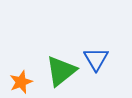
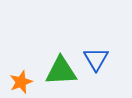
green triangle: rotated 36 degrees clockwise
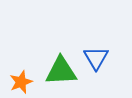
blue triangle: moved 1 px up
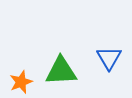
blue triangle: moved 13 px right
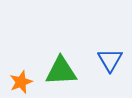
blue triangle: moved 1 px right, 2 px down
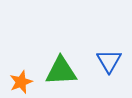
blue triangle: moved 1 px left, 1 px down
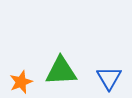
blue triangle: moved 17 px down
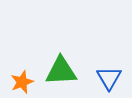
orange star: moved 1 px right
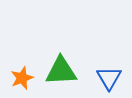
orange star: moved 4 px up
